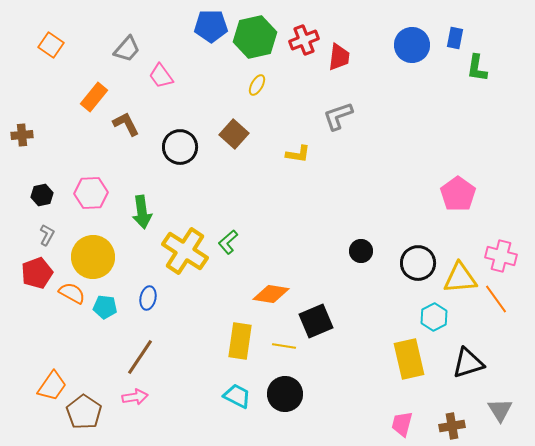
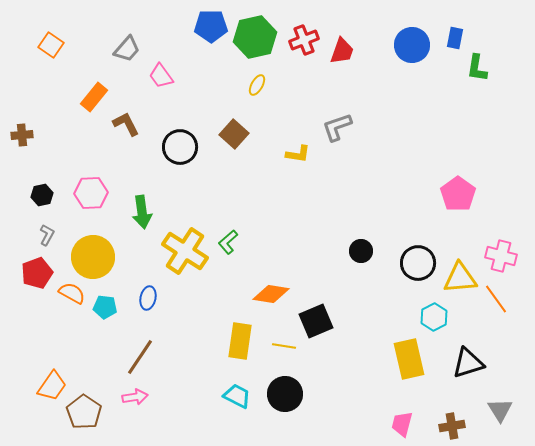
red trapezoid at (339, 57): moved 3 px right, 6 px up; rotated 12 degrees clockwise
gray L-shape at (338, 116): moved 1 px left, 11 px down
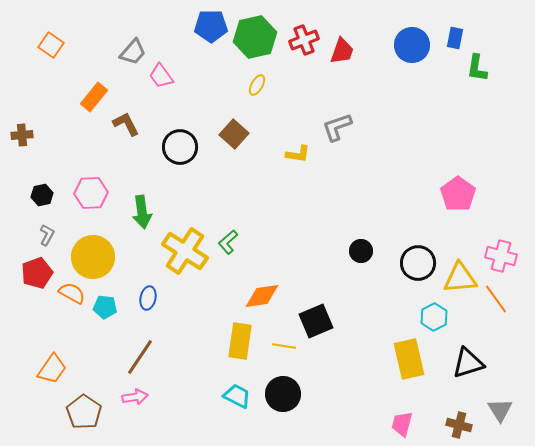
gray trapezoid at (127, 49): moved 6 px right, 3 px down
orange diamond at (271, 294): moved 9 px left, 2 px down; rotated 18 degrees counterclockwise
orange trapezoid at (52, 386): moved 17 px up
black circle at (285, 394): moved 2 px left
brown cross at (452, 426): moved 7 px right, 1 px up; rotated 25 degrees clockwise
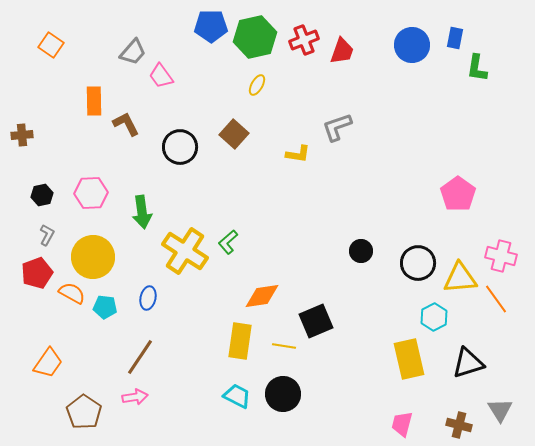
orange rectangle at (94, 97): moved 4 px down; rotated 40 degrees counterclockwise
orange trapezoid at (52, 369): moved 4 px left, 6 px up
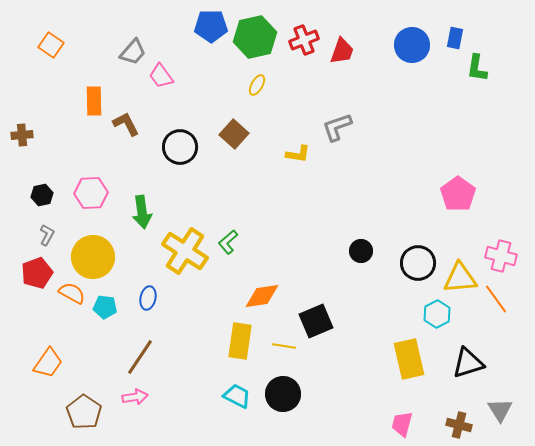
cyan hexagon at (434, 317): moved 3 px right, 3 px up
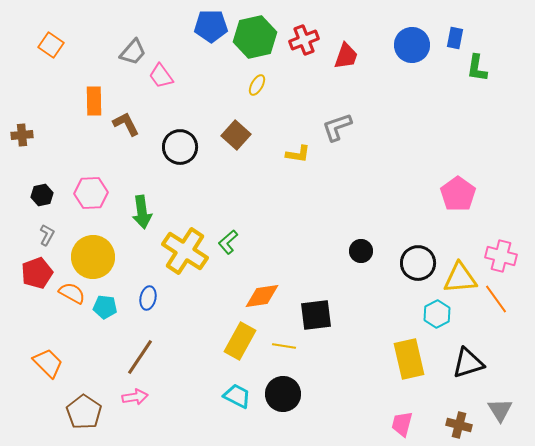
red trapezoid at (342, 51): moved 4 px right, 5 px down
brown square at (234, 134): moved 2 px right, 1 px down
black square at (316, 321): moved 6 px up; rotated 16 degrees clockwise
yellow rectangle at (240, 341): rotated 21 degrees clockwise
orange trapezoid at (48, 363): rotated 80 degrees counterclockwise
